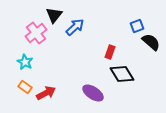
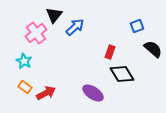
black semicircle: moved 2 px right, 7 px down
cyan star: moved 1 px left, 1 px up
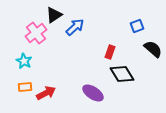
black triangle: rotated 18 degrees clockwise
orange rectangle: rotated 40 degrees counterclockwise
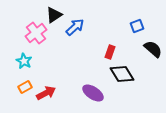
orange rectangle: rotated 24 degrees counterclockwise
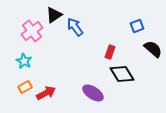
blue arrow: rotated 84 degrees counterclockwise
pink cross: moved 4 px left, 2 px up
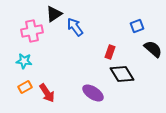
black triangle: moved 1 px up
pink cross: rotated 25 degrees clockwise
cyan star: rotated 21 degrees counterclockwise
red arrow: moved 1 px right; rotated 84 degrees clockwise
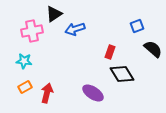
blue arrow: moved 2 px down; rotated 72 degrees counterclockwise
red arrow: rotated 132 degrees counterclockwise
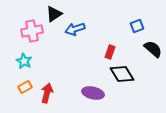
cyan star: rotated 21 degrees clockwise
purple ellipse: rotated 20 degrees counterclockwise
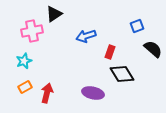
blue arrow: moved 11 px right, 7 px down
cyan star: rotated 21 degrees clockwise
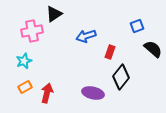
black diamond: moved 1 px left, 3 px down; rotated 70 degrees clockwise
